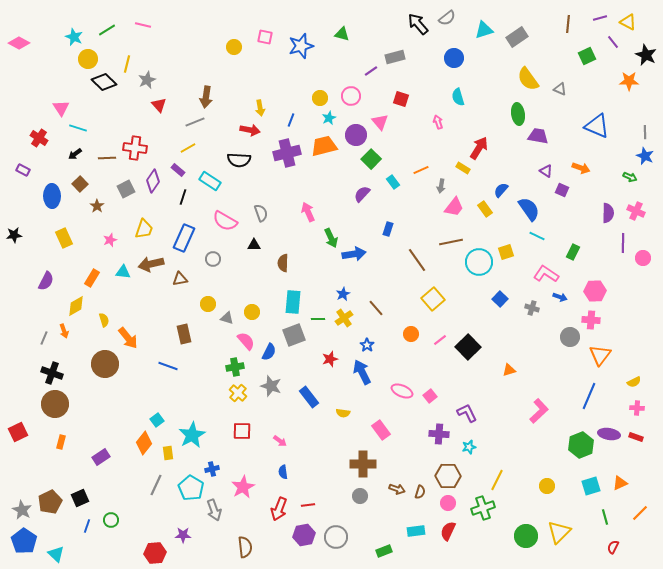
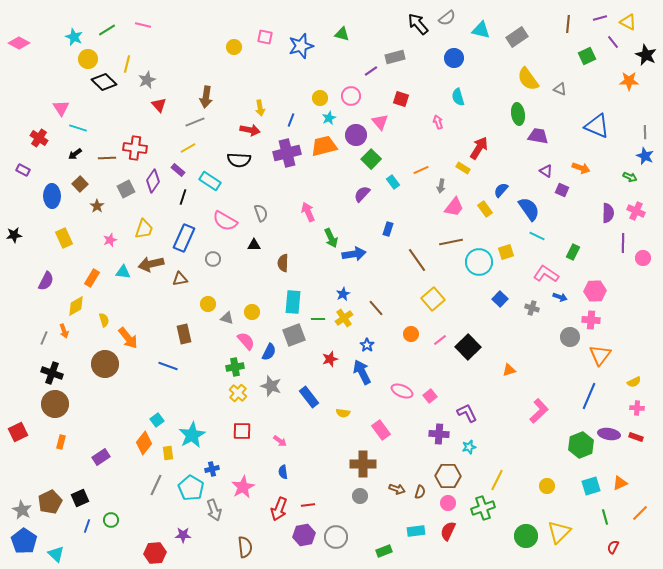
cyan triangle at (484, 30): moved 3 px left; rotated 30 degrees clockwise
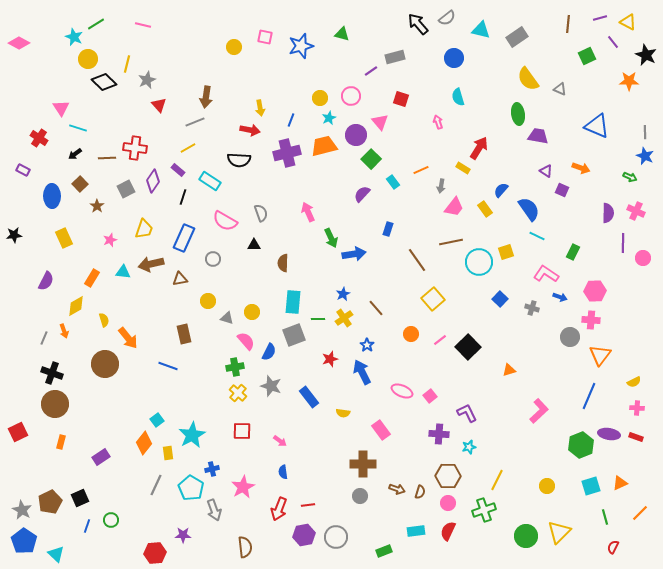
green line at (107, 30): moved 11 px left, 6 px up
yellow circle at (208, 304): moved 3 px up
green cross at (483, 508): moved 1 px right, 2 px down
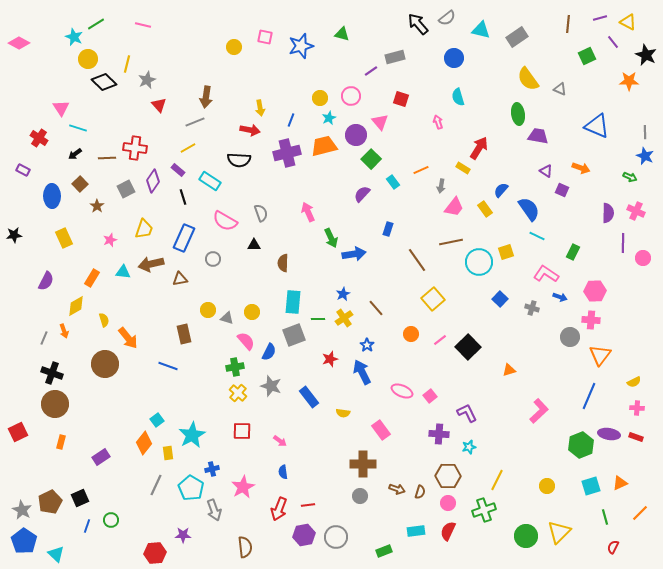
black line at (183, 197): rotated 35 degrees counterclockwise
yellow circle at (208, 301): moved 9 px down
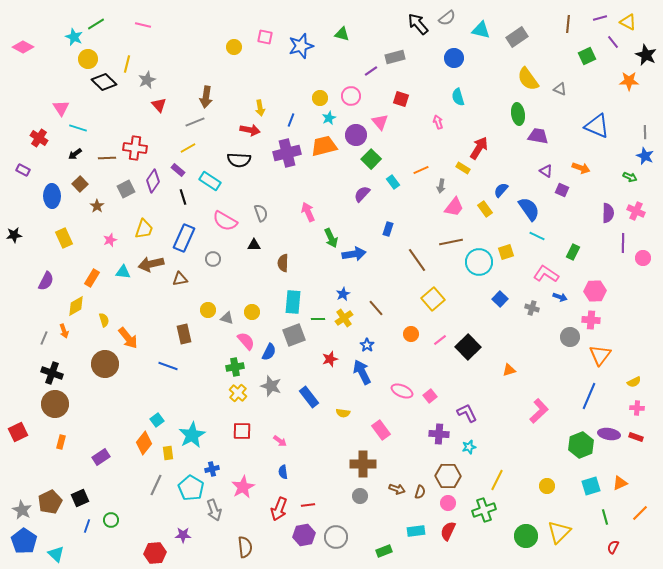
pink diamond at (19, 43): moved 4 px right, 4 px down
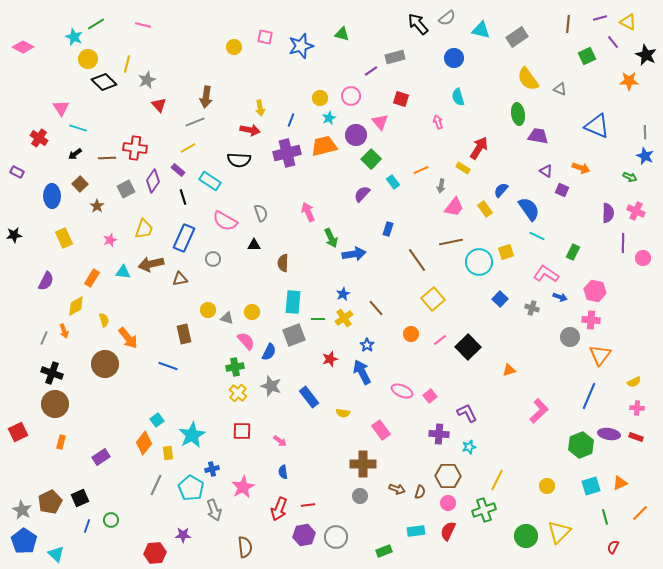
purple rectangle at (23, 170): moved 6 px left, 2 px down
pink hexagon at (595, 291): rotated 15 degrees clockwise
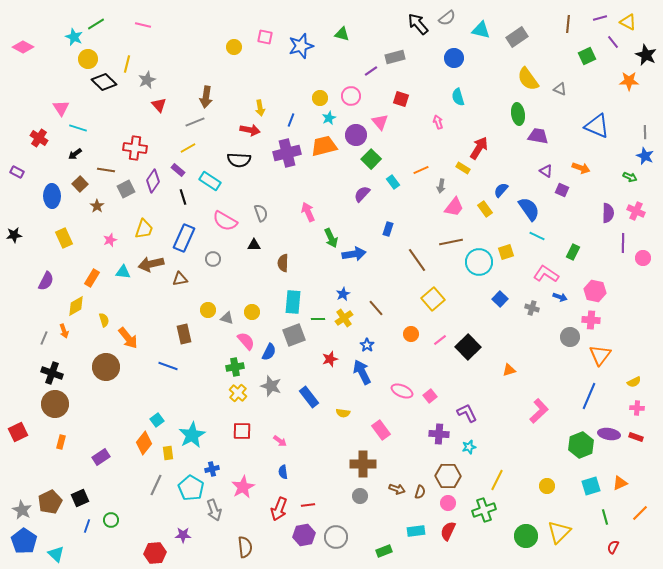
brown line at (107, 158): moved 1 px left, 12 px down; rotated 12 degrees clockwise
brown circle at (105, 364): moved 1 px right, 3 px down
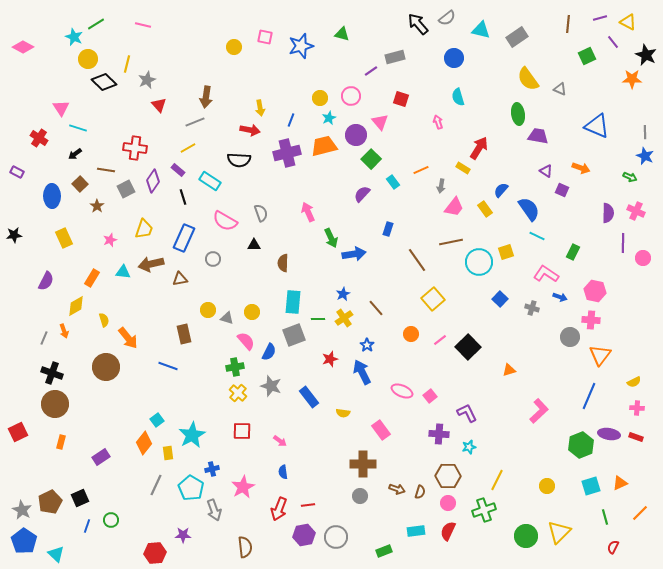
orange star at (629, 81): moved 3 px right, 2 px up
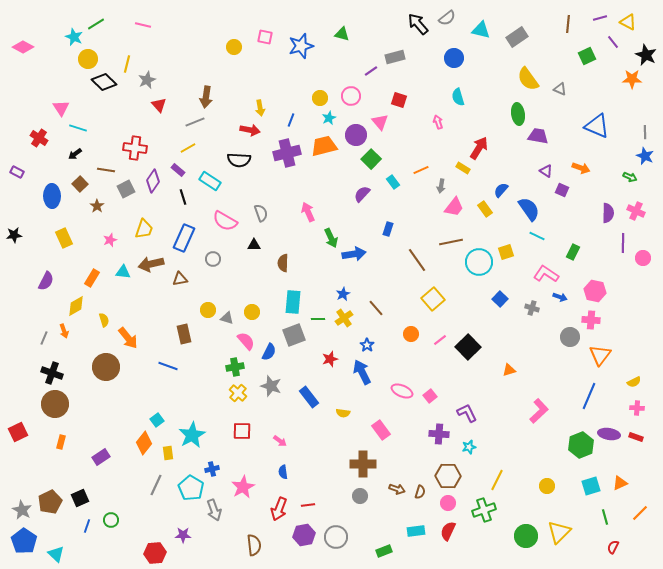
red square at (401, 99): moved 2 px left, 1 px down
brown semicircle at (245, 547): moved 9 px right, 2 px up
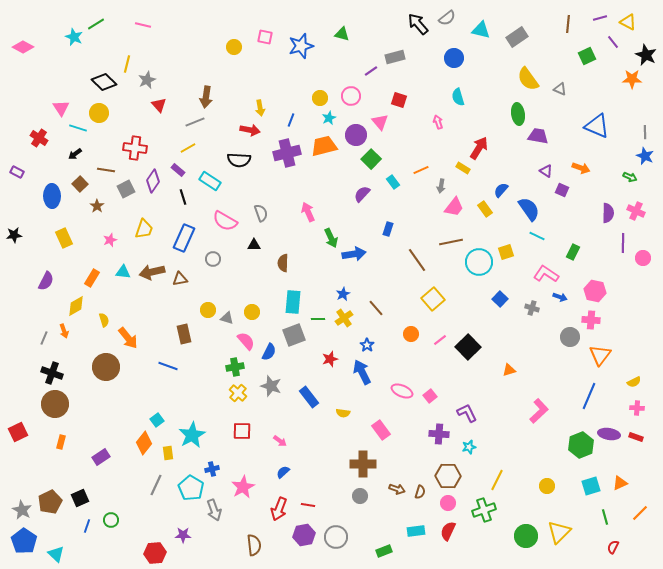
yellow circle at (88, 59): moved 11 px right, 54 px down
brown arrow at (151, 264): moved 1 px right, 8 px down
blue semicircle at (283, 472): rotated 56 degrees clockwise
red line at (308, 505): rotated 16 degrees clockwise
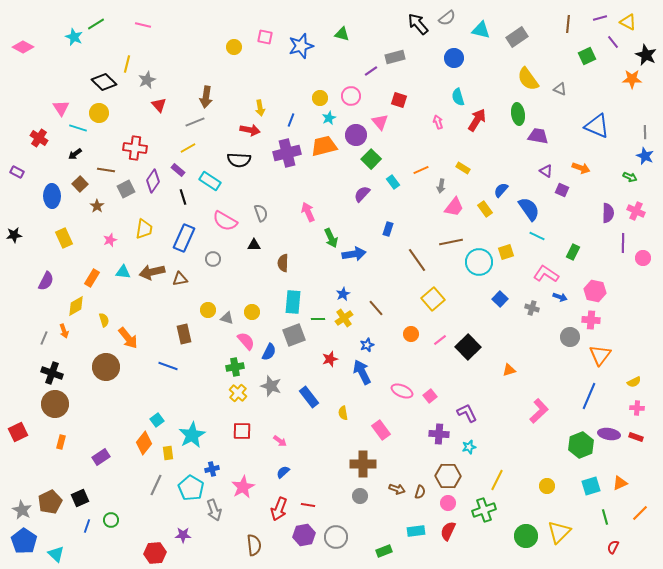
red arrow at (479, 148): moved 2 px left, 28 px up
yellow trapezoid at (144, 229): rotated 10 degrees counterclockwise
blue star at (367, 345): rotated 16 degrees clockwise
yellow semicircle at (343, 413): rotated 72 degrees clockwise
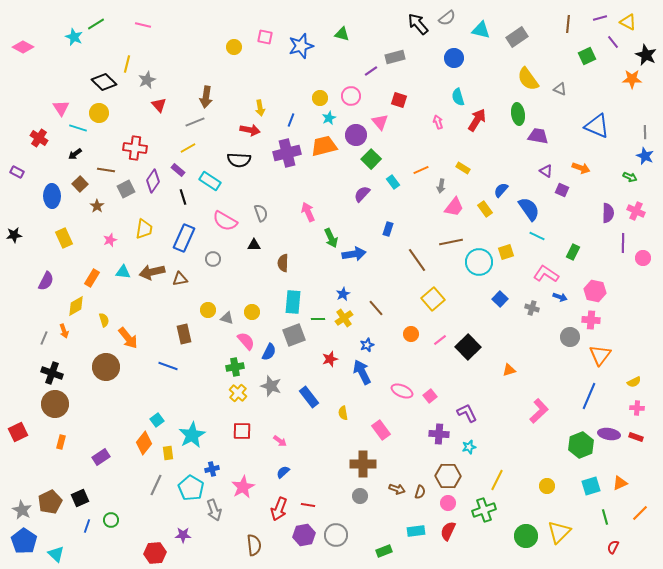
gray circle at (336, 537): moved 2 px up
